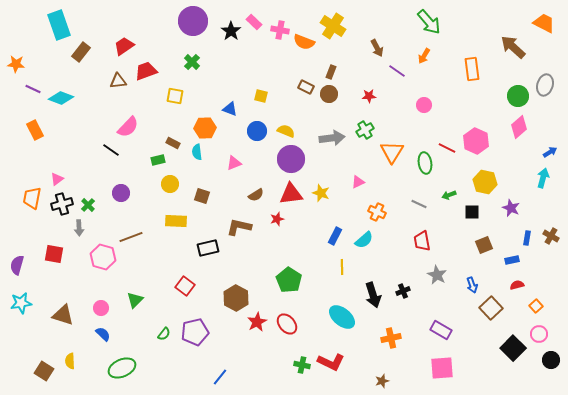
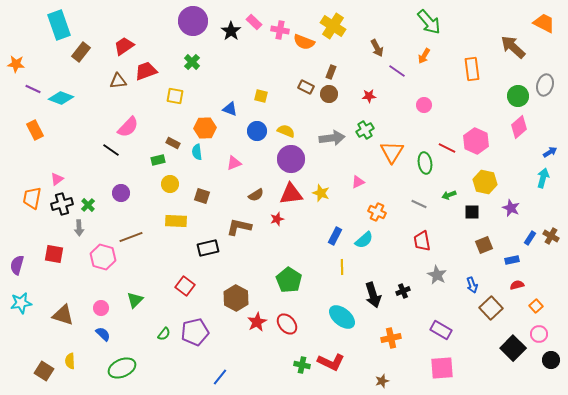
blue rectangle at (527, 238): moved 3 px right; rotated 24 degrees clockwise
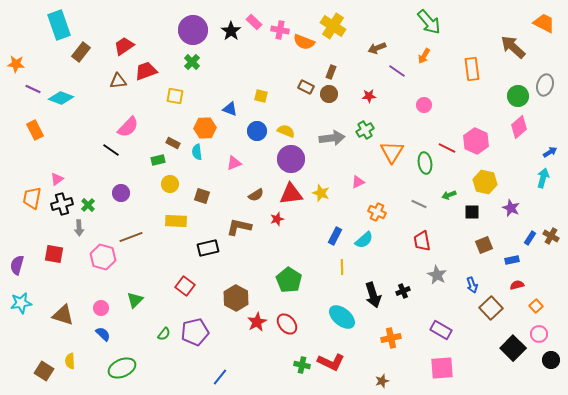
purple circle at (193, 21): moved 9 px down
brown arrow at (377, 48): rotated 96 degrees clockwise
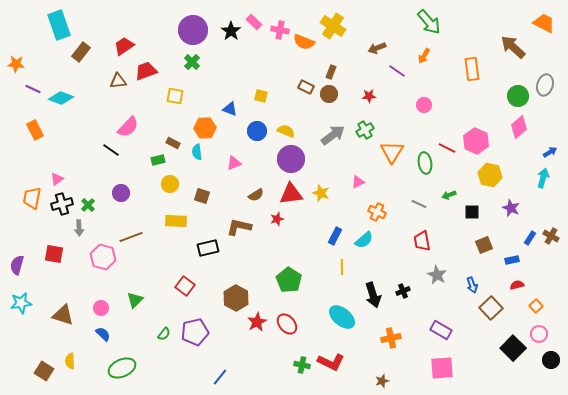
gray arrow at (332, 138): moved 1 px right, 3 px up; rotated 30 degrees counterclockwise
yellow hexagon at (485, 182): moved 5 px right, 7 px up
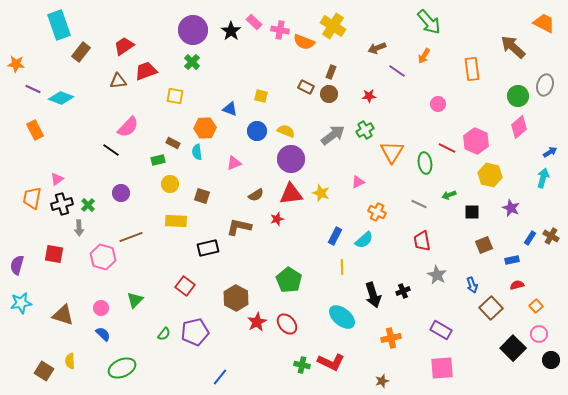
pink circle at (424, 105): moved 14 px right, 1 px up
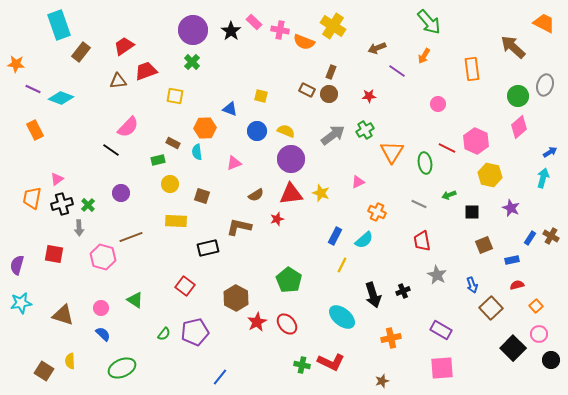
brown rectangle at (306, 87): moved 1 px right, 3 px down
yellow line at (342, 267): moved 2 px up; rotated 28 degrees clockwise
green triangle at (135, 300): rotated 42 degrees counterclockwise
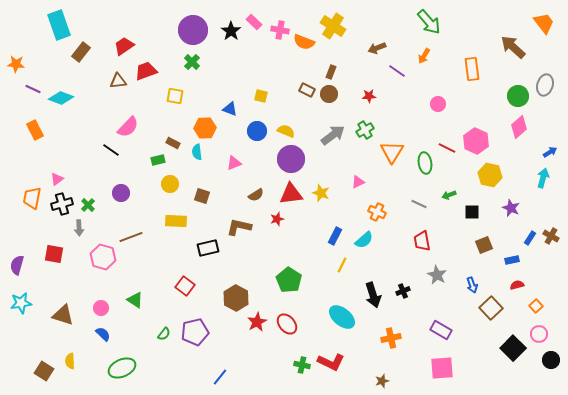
orange trapezoid at (544, 23): rotated 25 degrees clockwise
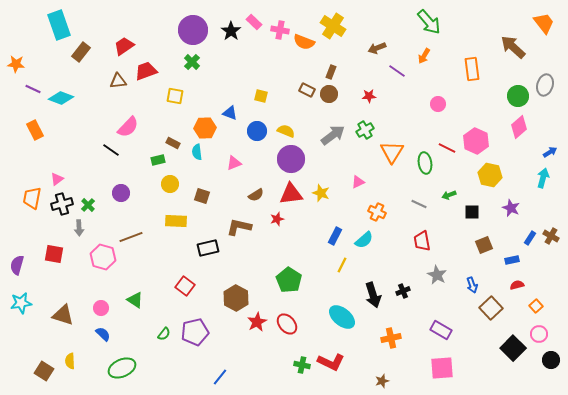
blue triangle at (230, 109): moved 4 px down
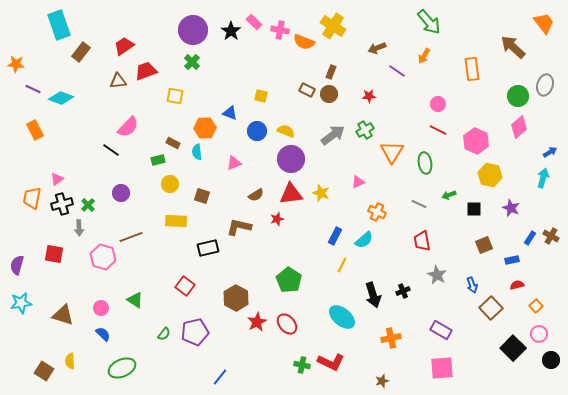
red line at (447, 148): moved 9 px left, 18 px up
black square at (472, 212): moved 2 px right, 3 px up
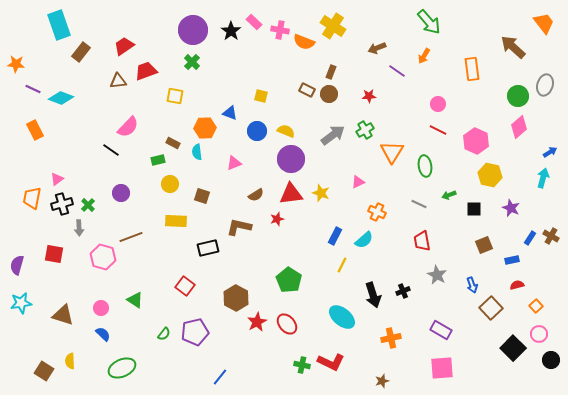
green ellipse at (425, 163): moved 3 px down
